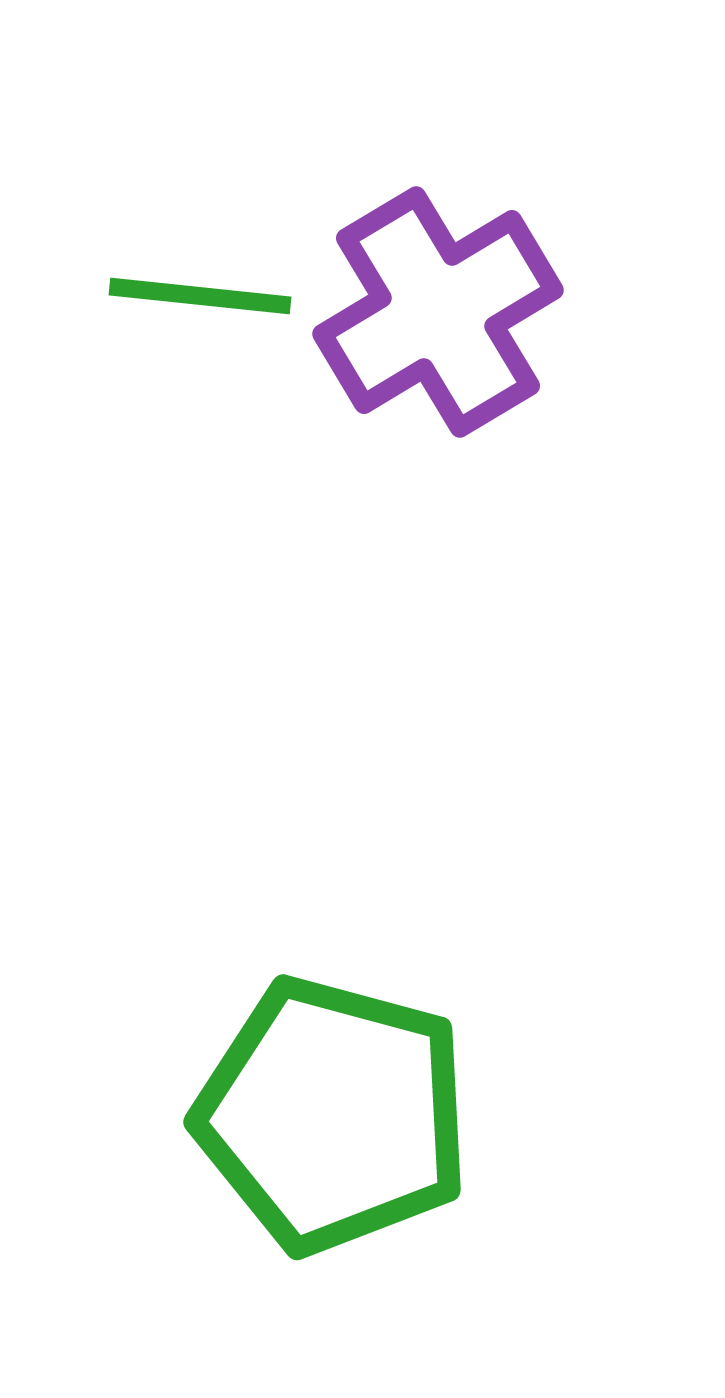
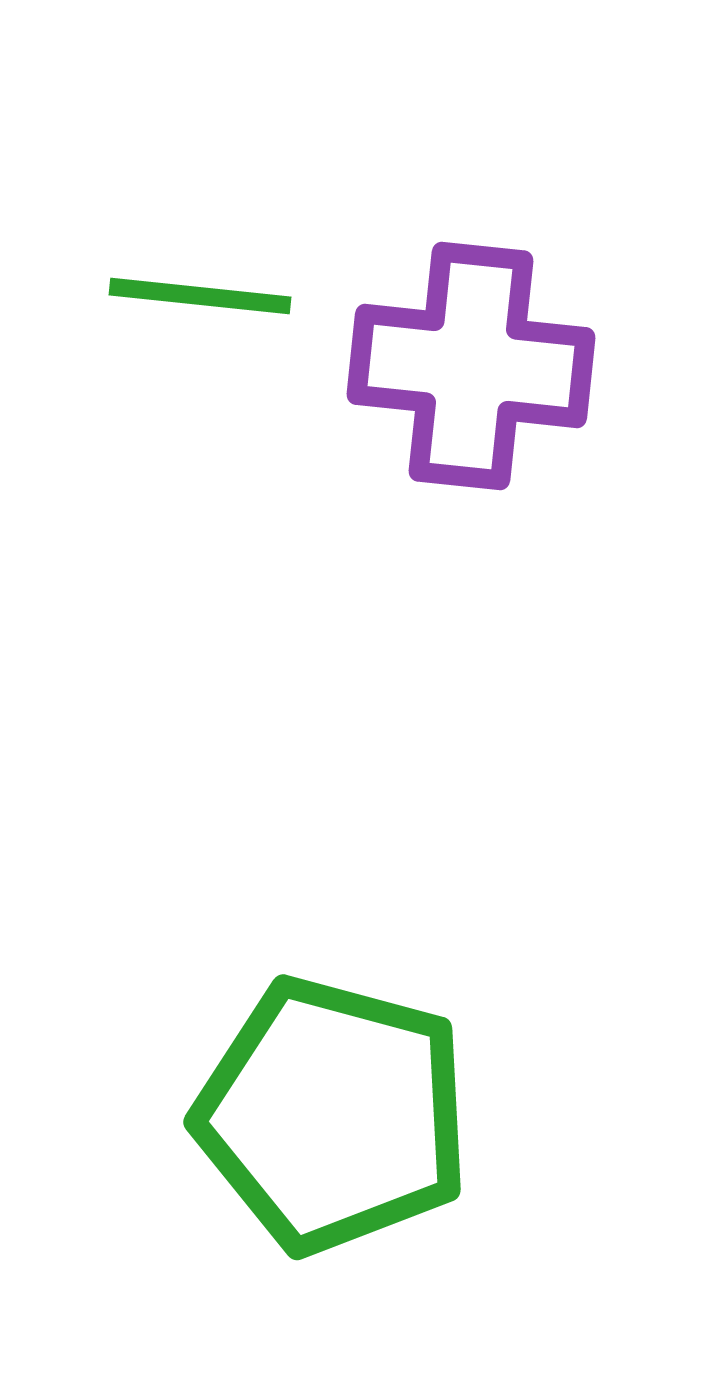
purple cross: moved 33 px right, 54 px down; rotated 37 degrees clockwise
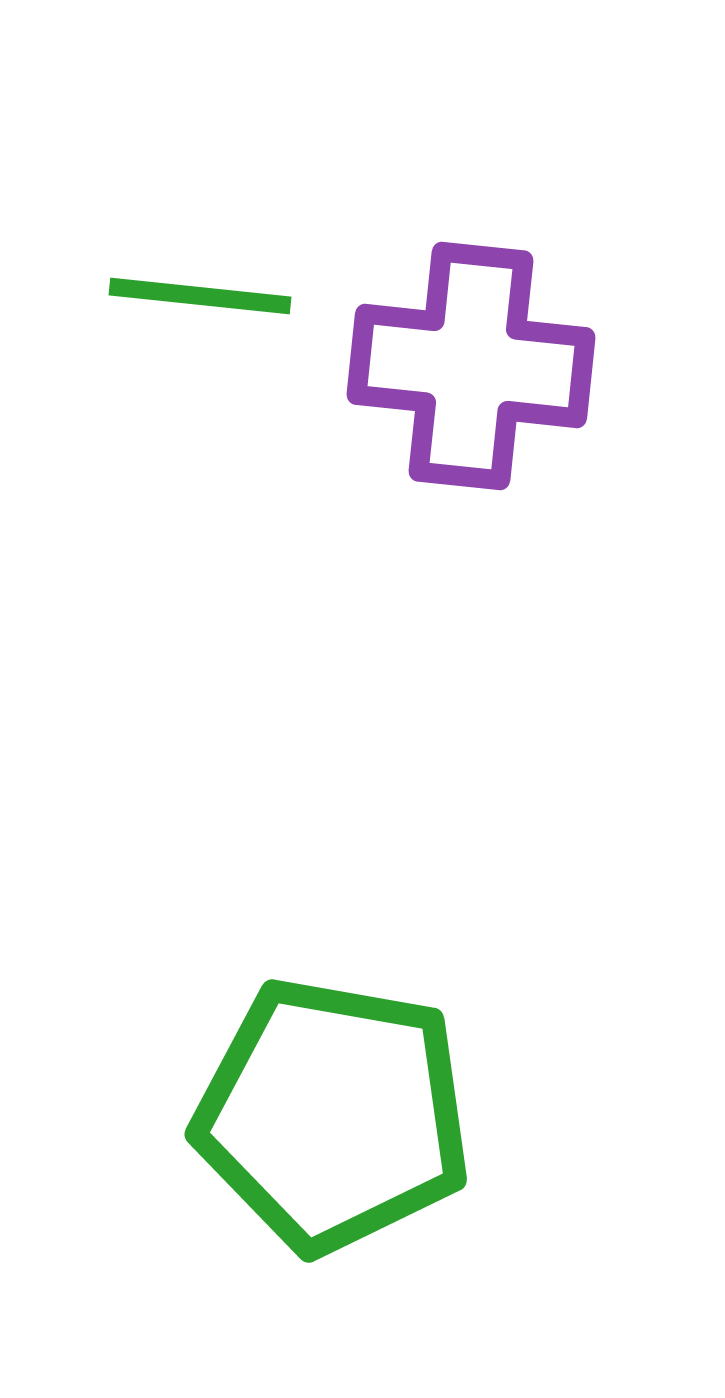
green pentagon: rotated 5 degrees counterclockwise
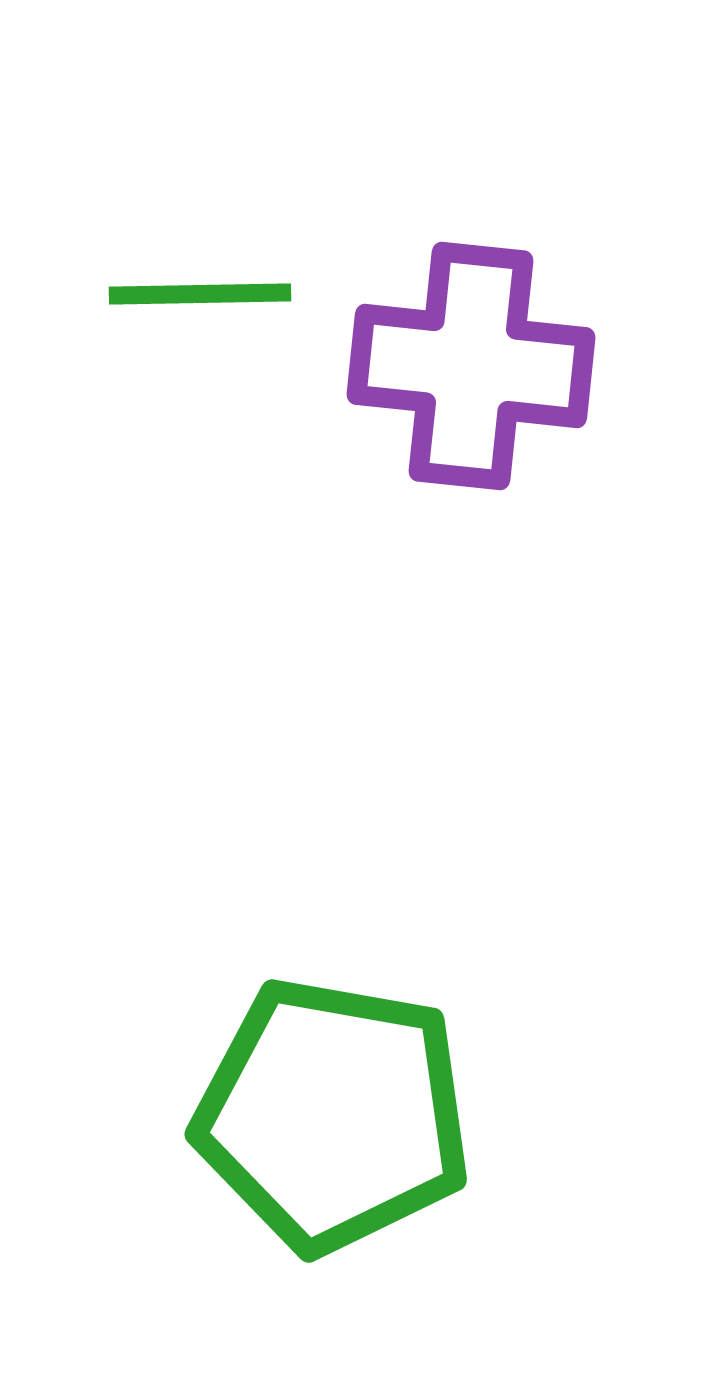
green line: moved 2 px up; rotated 7 degrees counterclockwise
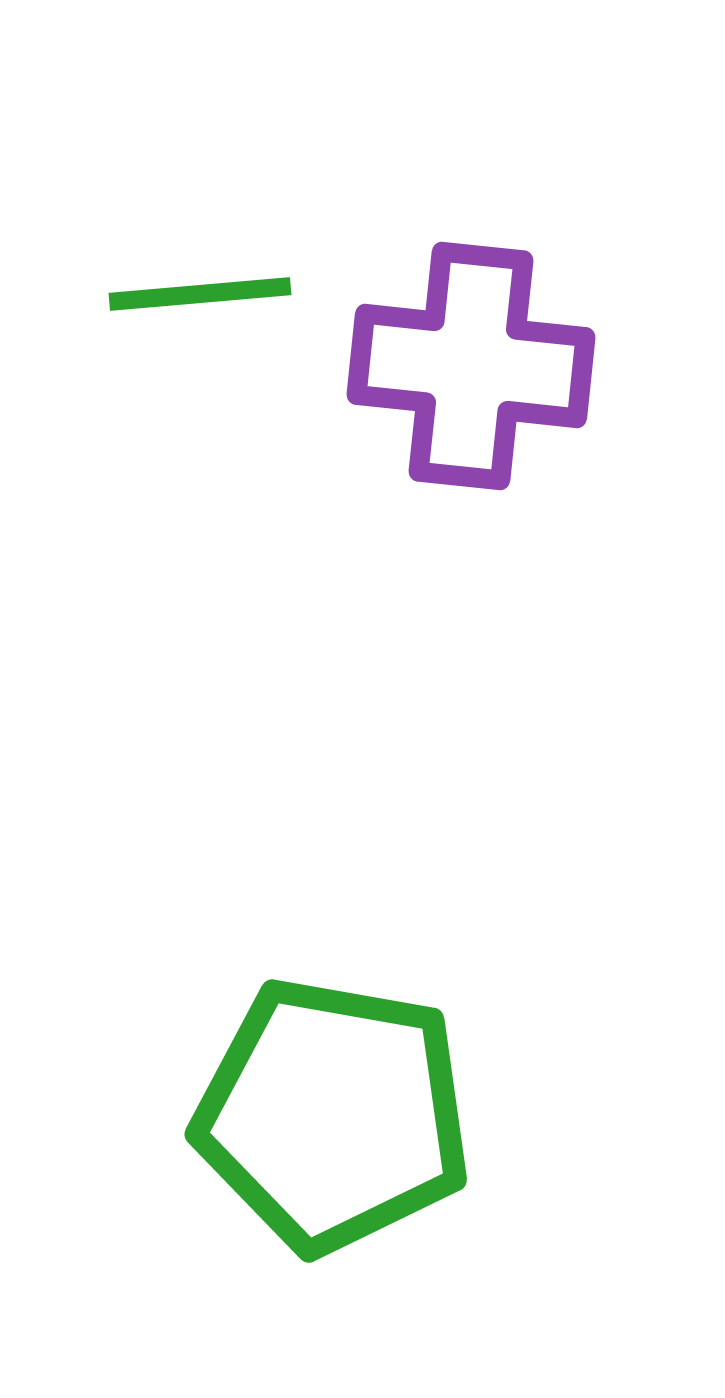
green line: rotated 4 degrees counterclockwise
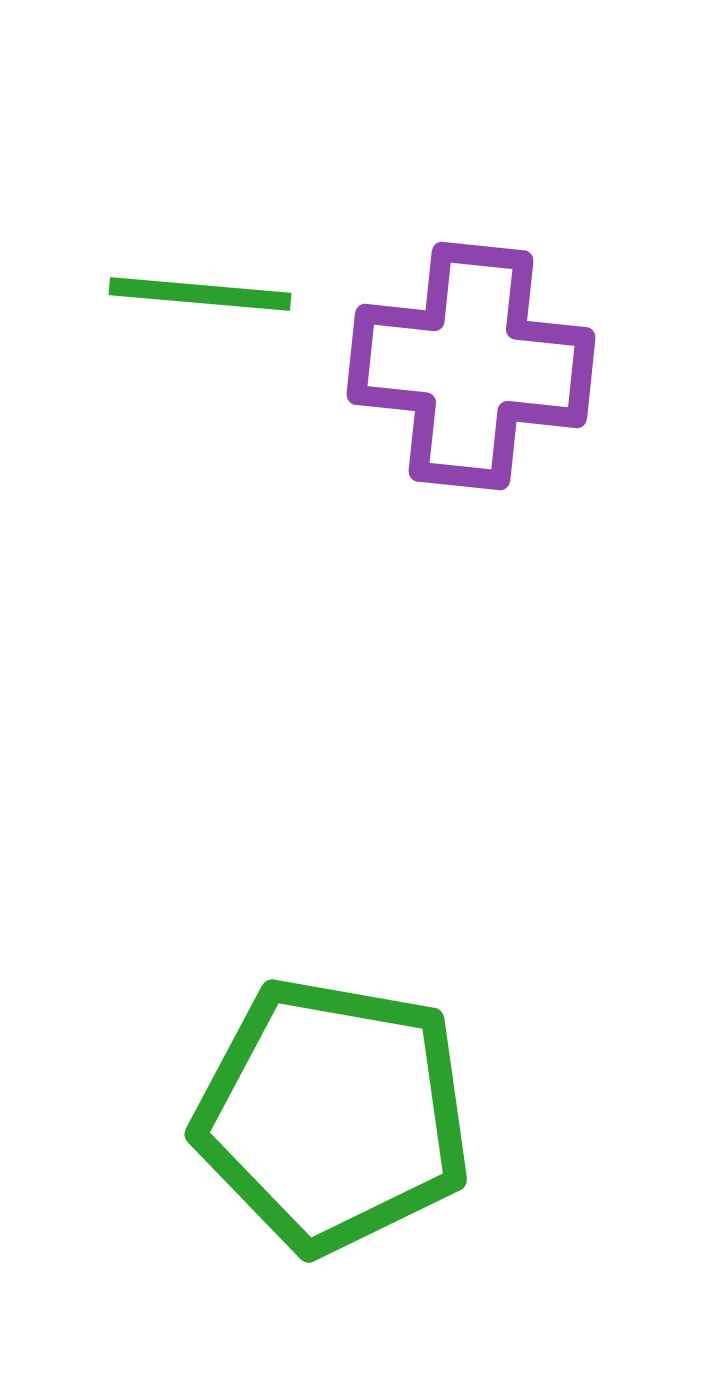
green line: rotated 10 degrees clockwise
